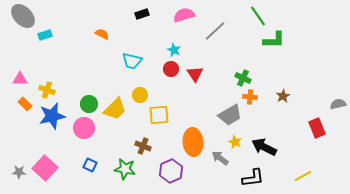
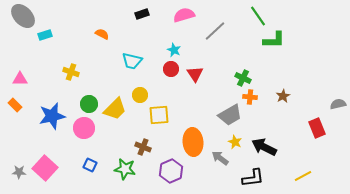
yellow cross: moved 24 px right, 18 px up
orange rectangle: moved 10 px left, 1 px down
brown cross: moved 1 px down
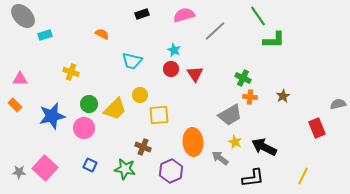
yellow line: rotated 36 degrees counterclockwise
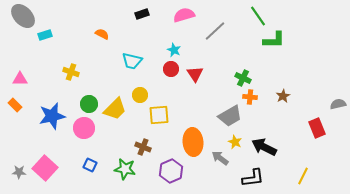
gray trapezoid: moved 1 px down
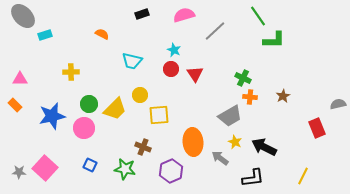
yellow cross: rotated 21 degrees counterclockwise
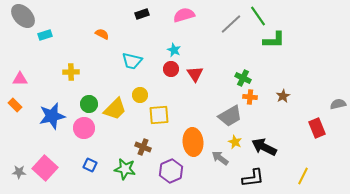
gray line: moved 16 px right, 7 px up
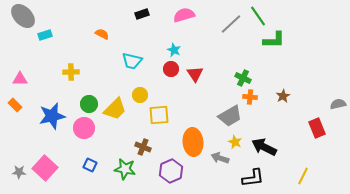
gray arrow: rotated 18 degrees counterclockwise
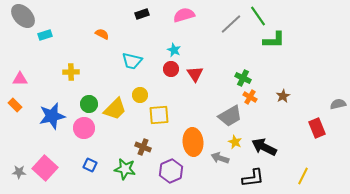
orange cross: rotated 24 degrees clockwise
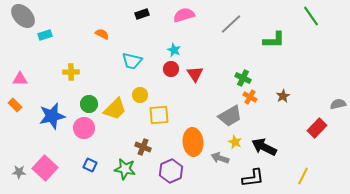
green line: moved 53 px right
red rectangle: rotated 66 degrees clockwise
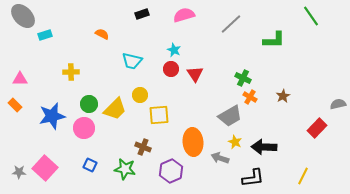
black arrow: rotated 25 degrees counterclockwise
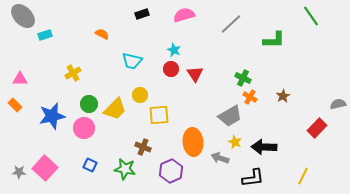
yellow cross: moved 2 px right, 1 px down; rotated 28 degrees counterclockwise
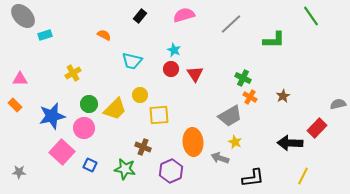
black rectangle: moved 2 px left, 2 px down; rotated 32 degrees counterclockwise
orange semicircle: moved 2 px right, 1 px down
black arrow: moved 26 px right, 4 px up
pink square: moved 17 px right, 16 px up
